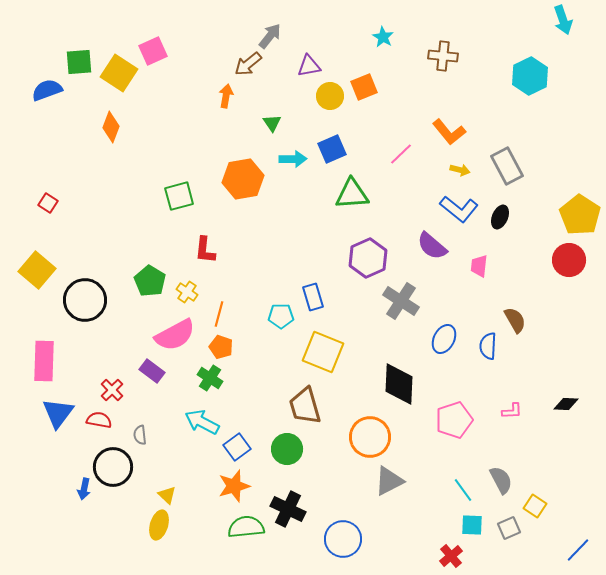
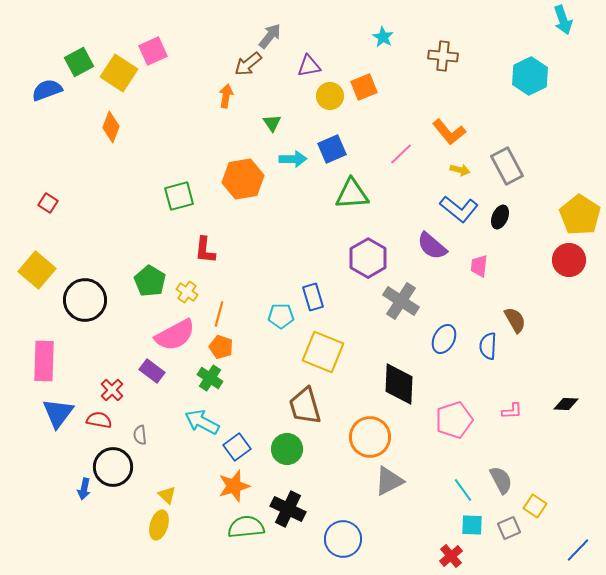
green square at (79, 62): rotated 24 degrees counterclockwise
purple hexagon at (368, 258): rotated 6 degrees counterclockwise
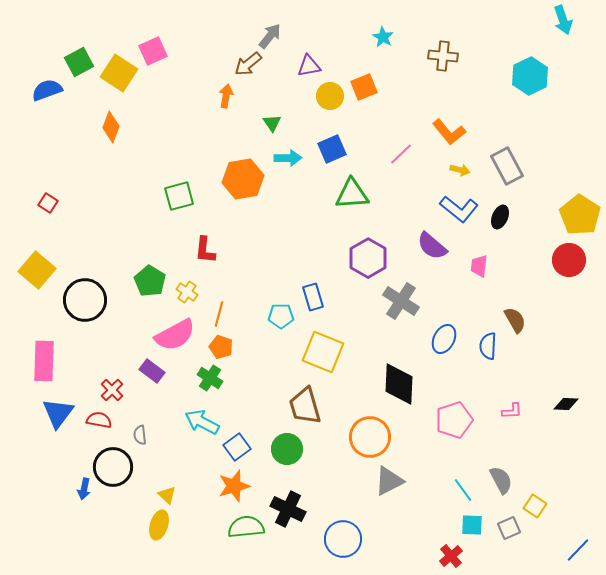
cyan arrow at (293, 159): moved 5 px left, 1 px up
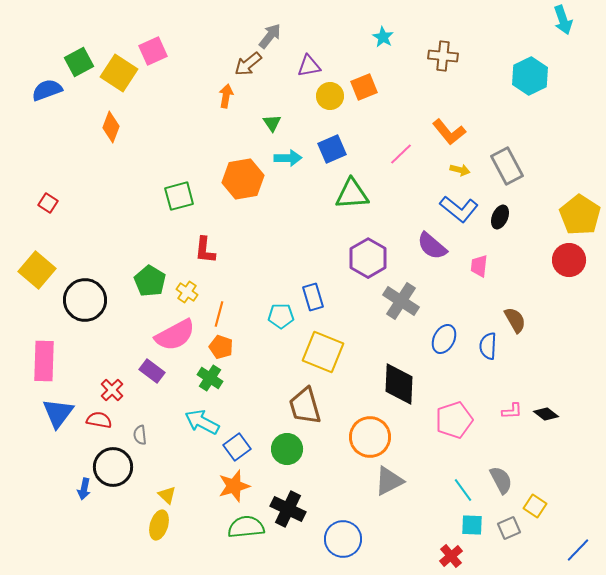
black diamond at (566, 404): moved 20 px left, 10 px down; rotated 35 degrees clockwise
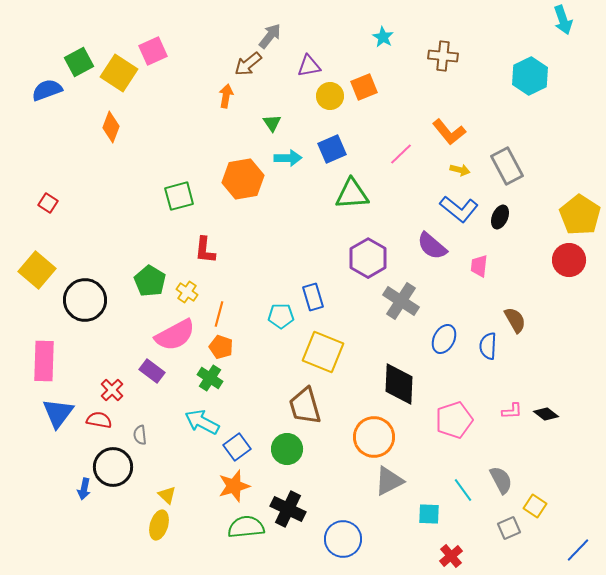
orange circle at (370, 437): moved 4 px right
cyan square at (472, 525): moved 43 px left, 11 px up
